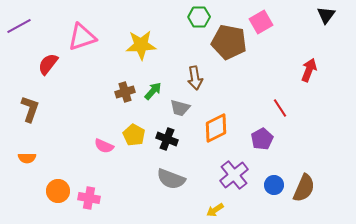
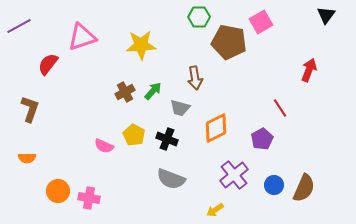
brown cross: rotated 12 degrees counterclockwise
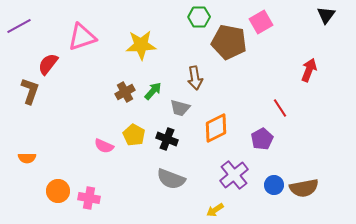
brown L-shape: moved 18 px up
brown semicircle: rotated 56 degrees clockwise
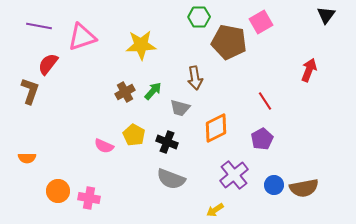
purple line: moved 20 px right; rotated 40 degrees clockwise
red line: moved 15 px left, 7 px up
black cross: moved 3 px down
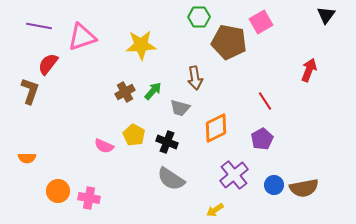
gray semicircle: rotated 12 degrees clockwise
